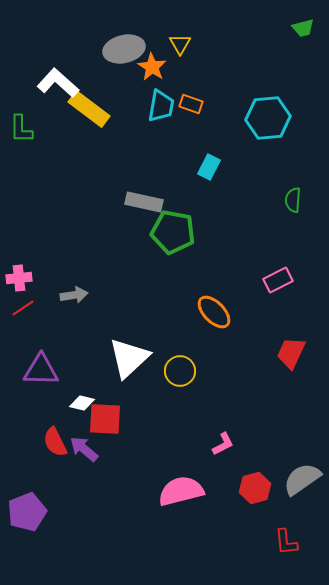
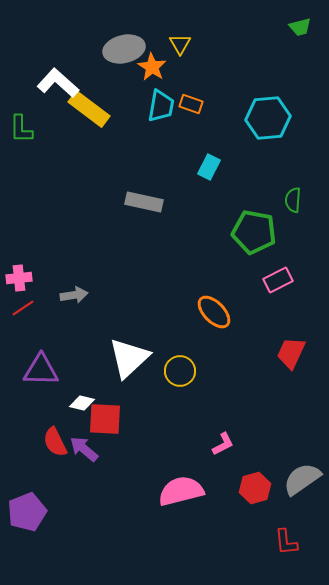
green trapezoid: moved 3 px left, 1 px up
green pentagon: moved 81 px right
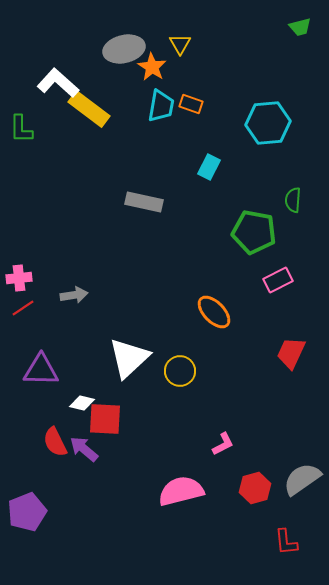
cyan hexagon: moved 5 px down
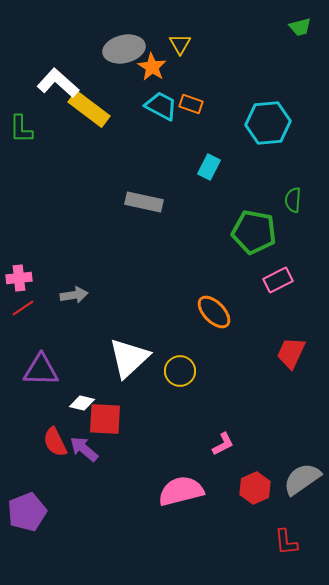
cyan trapezoid: rotated 72 degrees counterclockwise
red hexagon: rotated 8 degrees counterclockwise
